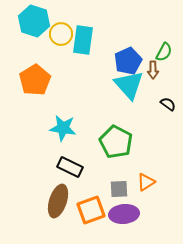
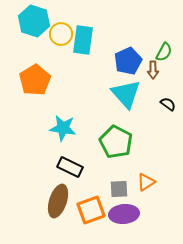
cyan triangle: moved 3 px left, 9 px down
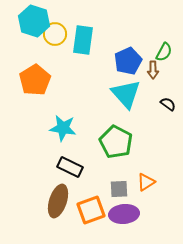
yellow circle: moved 6 px left
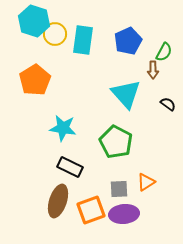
blue pentagon: moved 20 px up
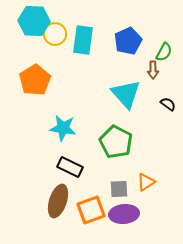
cyan hexagon: rotated 16 degrees counterclockwise
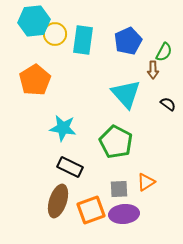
cyan hexagon: rotated 8 degrees counterclockwise
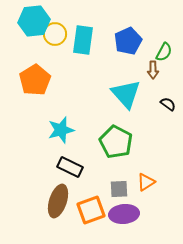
cyan star: moved 2 px left, 2 px down; rotated 24 degrees counterclockwise
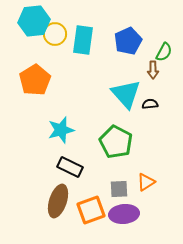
black semicircle: moved 18 px left; rotated 42 degrees counterclockwise
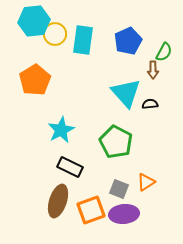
cyan triangle: moved 1 px up
cyan star: rotated 12 degrees counterclockwise
gray square: rotated 24 degrees clockwise
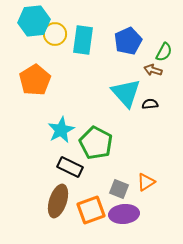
brown arrow: rotated 108 degrees clockwise
green pentagon: moved 20 px left, 1 px down
